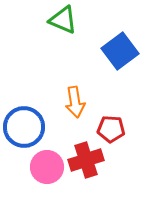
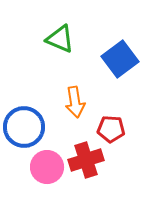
green triangle: moved 3 px left, 19 px down
blue square: moved 8 px down
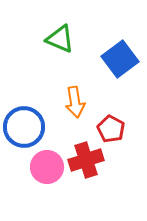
red pentagon: rotated 24 degrees clockwise
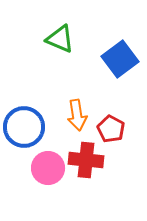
orange arrow: moved 2 px right, 13 px down
red cross: rotated 24 degrees clockwise
pink circle: moved 1 px right, 1 px down
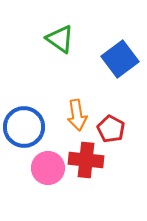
green triangle: rotated 12 degrees clockwise
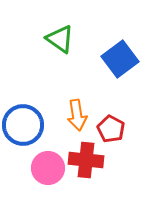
blue circle: moved 1 px left, 2 px up
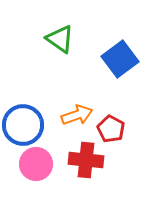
orange arrow: rotated 100 degrees counterclockwise
pink circle: moved 12 px left, 4 px up
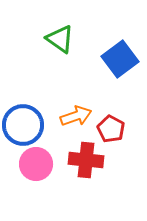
orange arrow: moved 1 px left, 1 px down
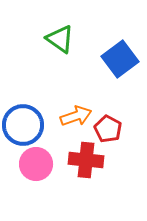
red pentagon: moved 3 px left
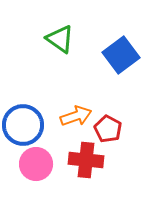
blue square: moved 1 px right, 4 px up
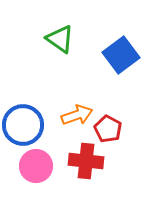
orange arrow: moved 1 px right, 1 px up
red cross: moved 1 px down
pink circle: moved 2 px down
